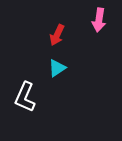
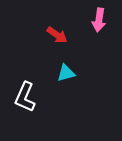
red arrow: rotated 80 degrees counterclockwise
cyan triangle: moved 9 px right, 5 px down; rotated 18 degrees clockwise
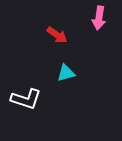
pink arrow: moved 2 px up
white L-shape: moved 1 px right, 2 px down; rotated 96 degrees counterclockwise
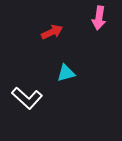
red arrow: moved 5 px left, 3 px up; rotated 60 degrees counterclockwise
white L-shape: moved 1 px right, 1 px up; rotated 24 degrees clockwise
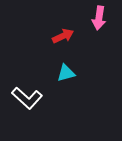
red arrow: moved 11 px right, 4 px down
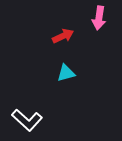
white L-shape: moved 22 px down
